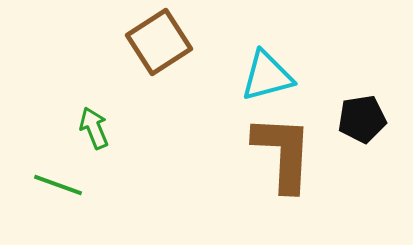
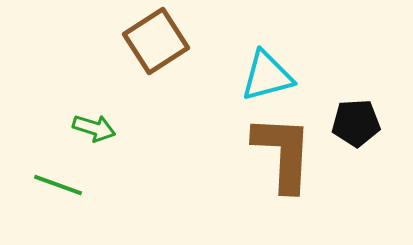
brown square: moved 3 px left, 1 px up
black pentagon: moved 6 px left, 4 px down; rotated 6 degrees clockwise
green arrow: rotated 129 degrees clockwise
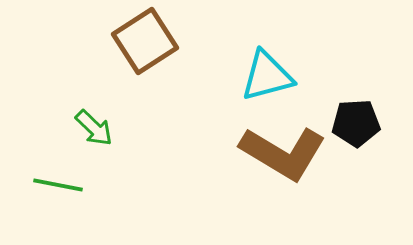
brown square: moved 11 px left
green arrow: rotated 27 degrees clockwise
brown L-shape: rotated 118 degrees clockwise
green line: rotated 9 degrees counterclockwise
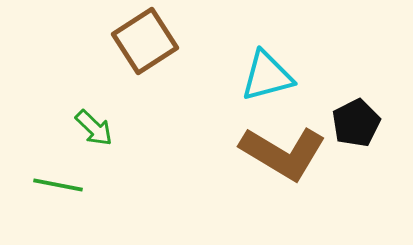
black pentagon: rotated 24 degrees counterclockwise
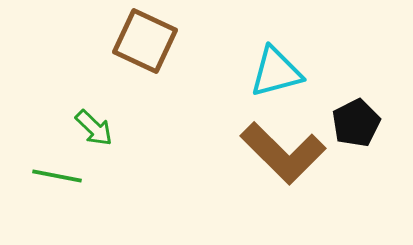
brown square: rotated 32 degrees counterclockwise
cyan triangle: moved 9 px right, 4 px up
brown L-shape: rotated 14 degrees clockwise
green line: moved 1 px left, 9 px up
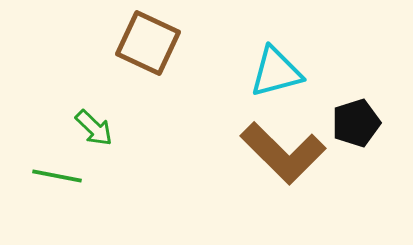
brown square: moved 3 px right, 2 px down
black pentagon: rotated 9 degrees clockwise
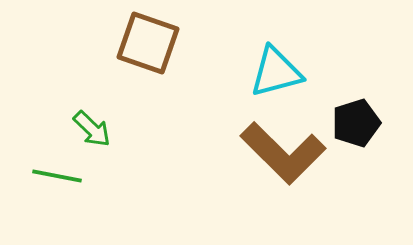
brown square: rotated 6 degrees counterclockwise
green arrow: moved 2 px left, 1 px down
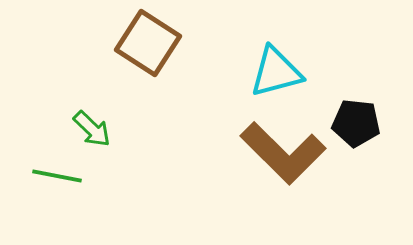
brown square: rotated 14 degrees clockwise
black pentagon: rotated 24 degrees clockwise
